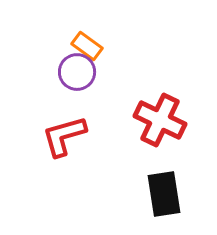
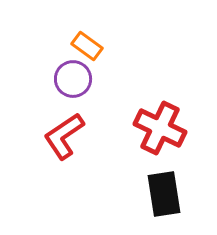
purple circle: moved 4 px left, 7 px down
red cross: moved 8 px down
red L-shape: rotated 18 degrees counterclockwise
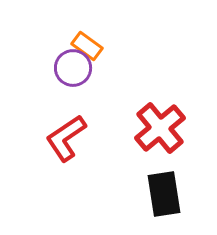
purple circle: moved 11 px up
red cross: rotated 24 degrees clockwise
red L-shape: moved 2 px right, 2 px down
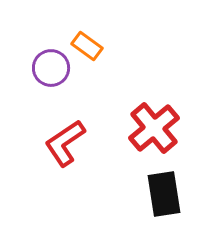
purple circle: moved 22 px left
red cross: moved 6 px left
red L-shape: moved 1 px left, 5 px down
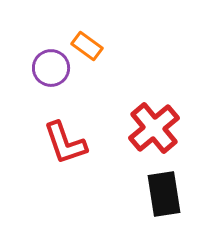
red L-shape: rotated 75 degrees counterclockwise
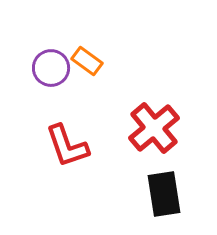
orange rectangle: moved 15 px down
red L-shape: moved 2 px right, 3 px down
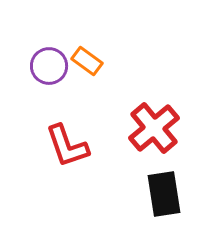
purple circle: moved 2 px left, 2 px up
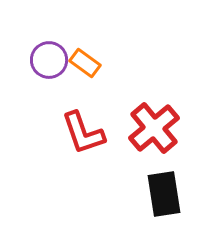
orange rectangle: moved 2 px left, 2 px down
purple circle: moved 6 px up
red L-shape: moved 16 px right, 13 px up
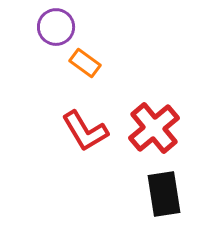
purple circle: moved 7 px right, 33 px up
red L-shape: moved 2 px right, 2 px up; rotated 12 degrees counterclockwise
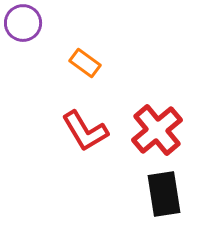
purple circle: moved 33 px left, 4 px up
red cross: moved 3 px right, 2 px down
